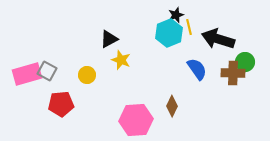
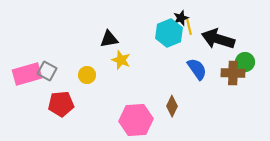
black star: moved 5 px right, 3 px down
black triangle: rotated 18 degrees clockwise
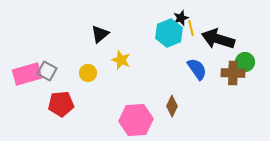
yellow line: moved 2 px right, 1 px down
black triangle: moved 9 px left, 5 px up; rotated 30 degrees counterclockwise
yellow circle: moved 1 px right, 2 px up
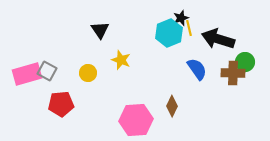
yellow line: moved 2 px left
black triangle: moved 4 px up; rotated 24 degrees counterclockwise
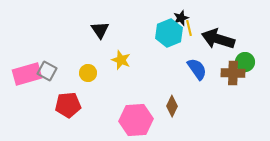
red pentagon: moved 7 px right, 1 px down
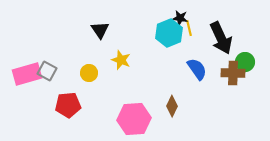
black star: moved 1 px left; rotated 28 degrees clockwise
black arrow: moved 3 px right, 1 px up; rotated 132 degrees counterclockwise
yellow circle: moved 1 px right
pink hexagon: moved 2 px left, 1 px up
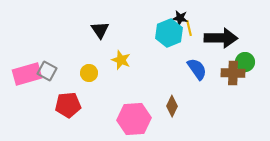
black arrow: rotated 64 degrees counterclockwise
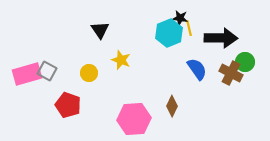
brown cross: moved 2 px left; rotated 25 degrees clockwise
red pentagon: rotated 25 degrees clockwise
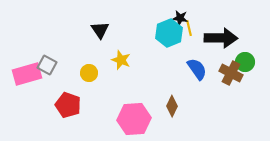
gray square: moved 6 px up
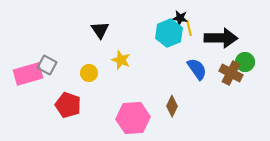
pink rectangle: moved 1 px right
pink hexagon: moved 1 px left, 1 px up
